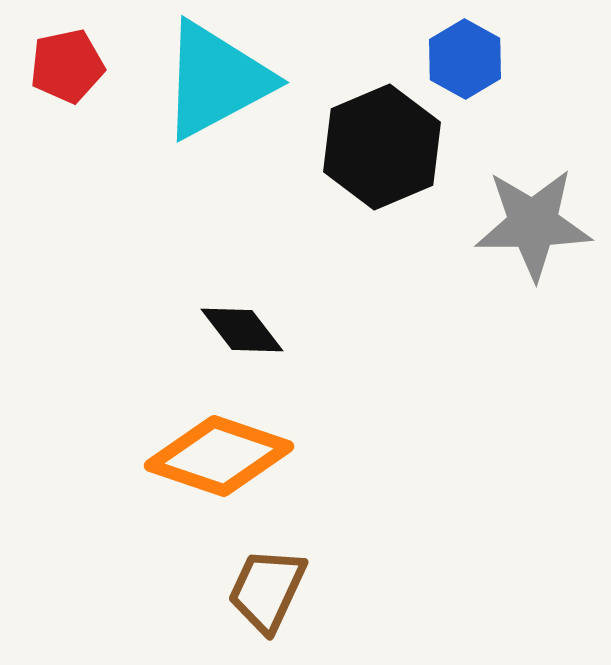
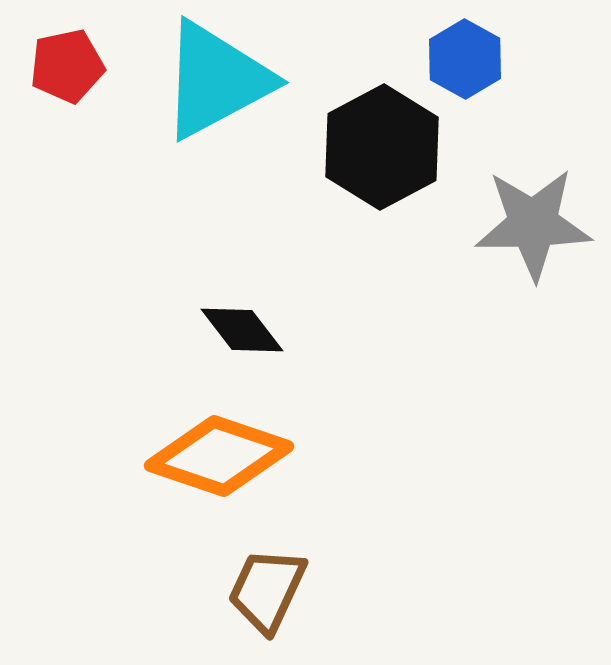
black hexagon: rotated 5 degrees counterclockwise
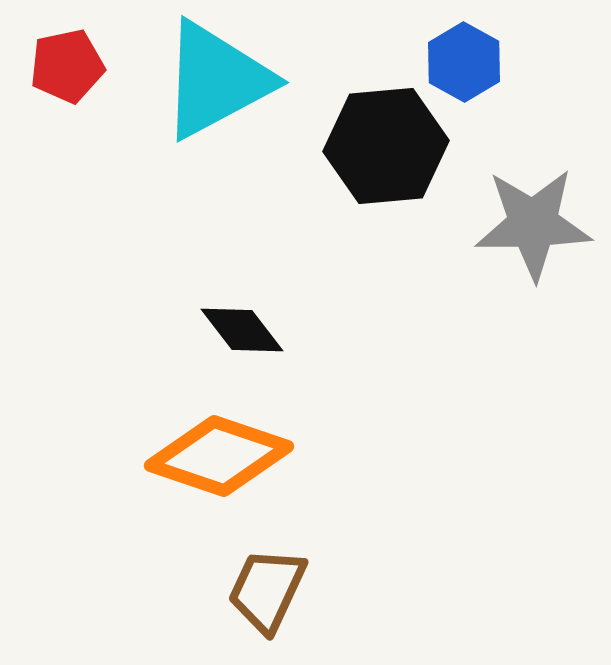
blue hexagon: moved 1 px left, 3 px down
black hexagon: moved 4 px right, 1 px up; rotated 23 degrees clockwise
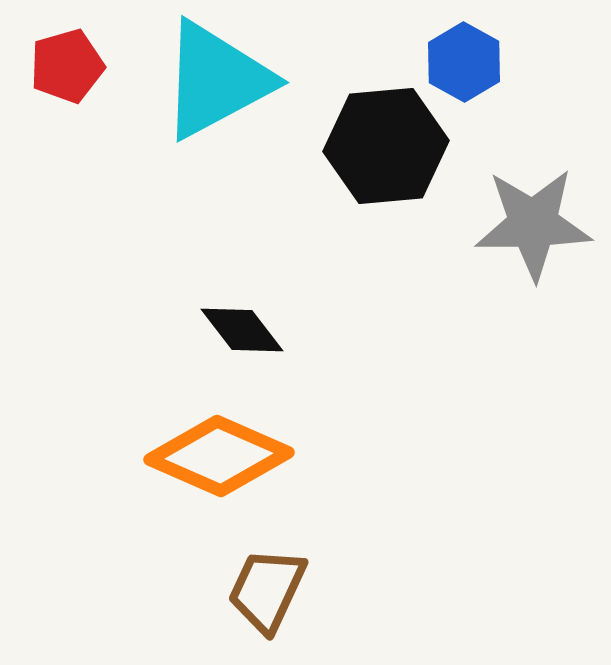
red pentagon: rotated 4 degrees counterclockwise
orange diamond: rotated 5 degrees clockwise
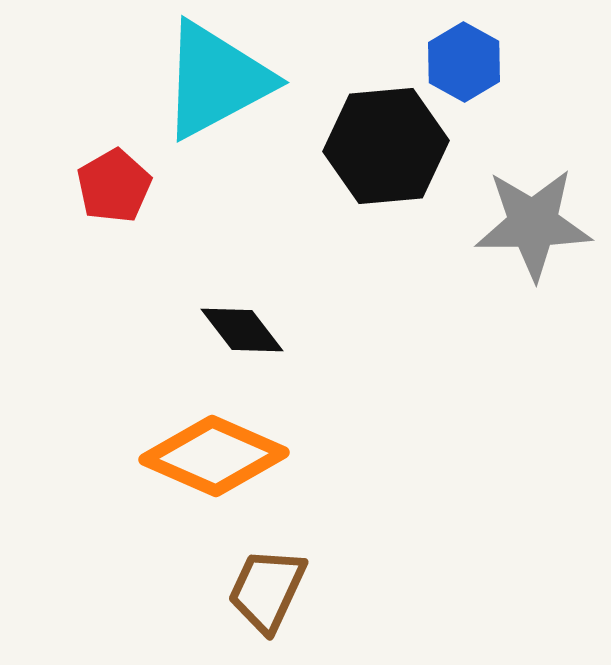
red pentagon: moved 47 px right, 120 px down; rotated 14 degrees counterclockwise
orange diamond: moved 5 px left
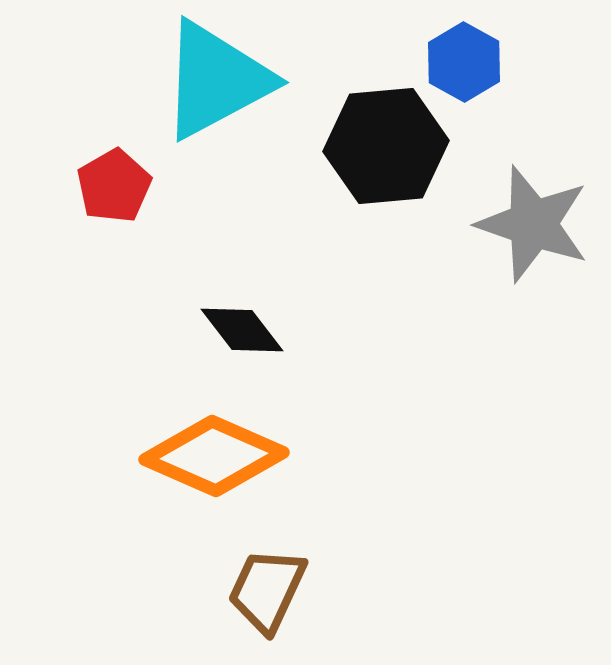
gray star: rotated 20 degrees clockwise
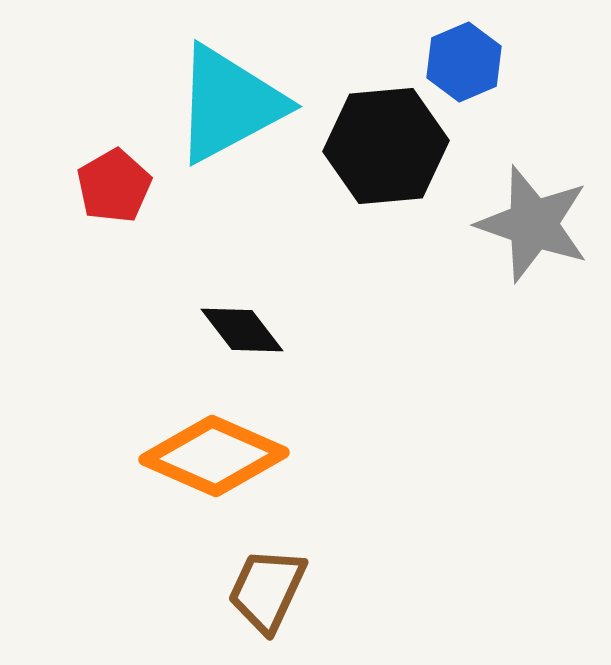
blue hexagon: rotated 8 degrees clockwise
cyan triangle: moved 13 px right, 24 px down
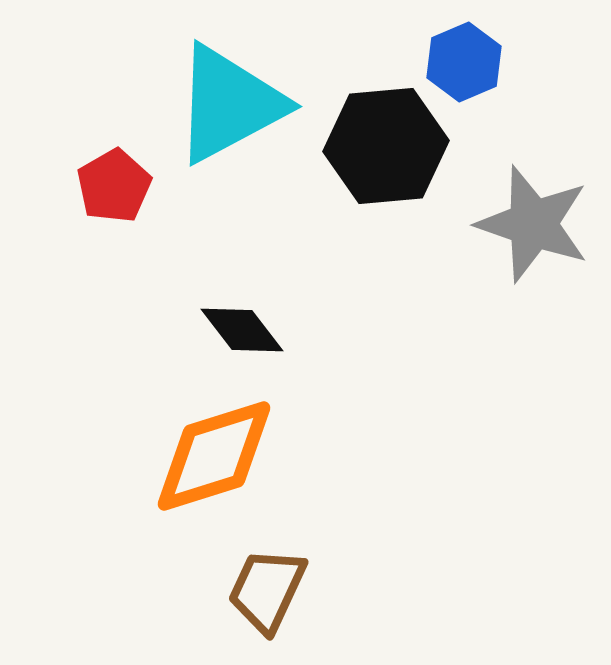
orange diamond: rotated 41 degrees counterclockwise
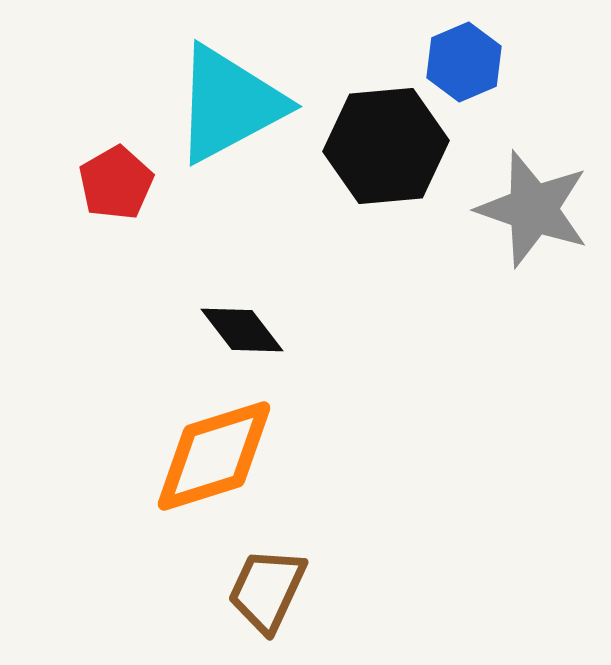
red pentagon: moved 2 px right, 3 px up
gray star: moved 15 px up
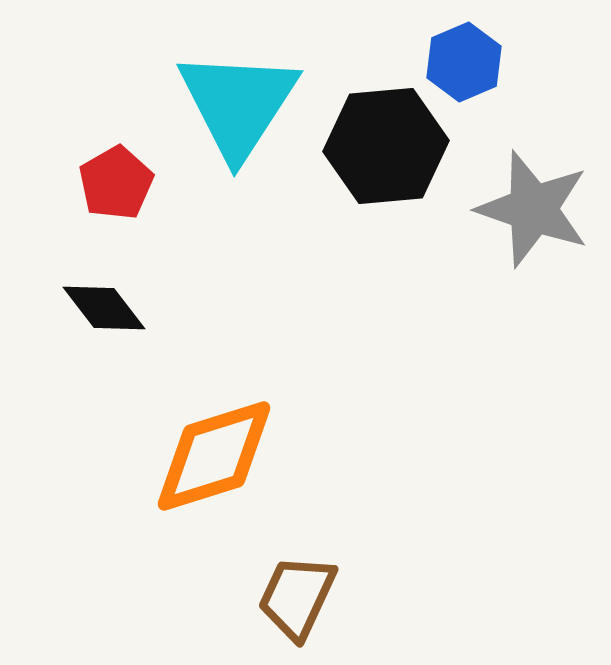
cyan triangle: moved 9 px right; rotated 29 degrees counterclockwise
black diamond: moved 138 px left, 22 px up
brown trapezoid: moved 30 px right, 7 px down
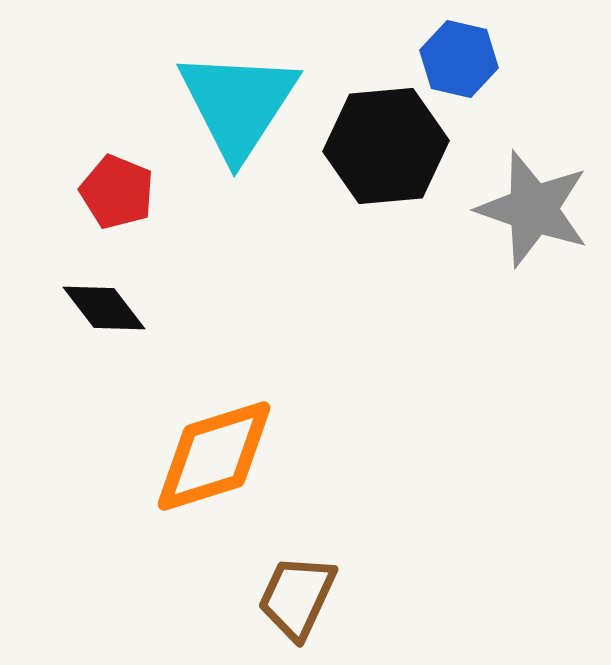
blue hexagon: moved 5 px left, 3 px up; rotated 24 degrees counterclockwise
red pentagon: moved 1 px right, 9 px down; rotated 20 degrees counterclockwise
